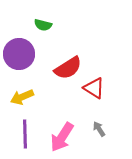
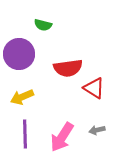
red semicircle: rotated 24 degrees clockwise
gray arrow: moved 2 px left, 1 px down; rotated 70 degrees counterclockwise
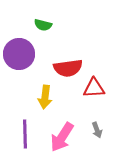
red triangle: rotated 35 degrees counterclockwise
yellow arrow: moved 23 px right; rotated 60 degrees counterclockwise
gray arrow: rotated 98 degrees counterclockwise
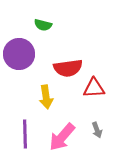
yellow arrow: moved 1 px right; rotated 15 degrees counterclockwise
pink arrow: rotated 8 degrees clockwise
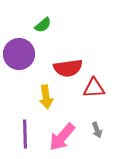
green semicircle: rotated 54 degrees counterclockwise
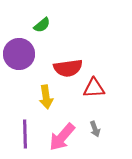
green semicircle: moved 1 px left
gray arrow: moved 2 px left, 1 px up
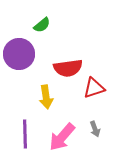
red triangle: rotated 15 degrees counterclockwise
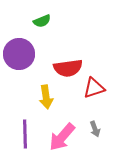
green semicircle: moved 4 px up; rotated 18 degrees clockwise
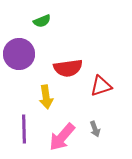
red triangle: moved 7 px right, 2 px up
purple line: moved 1 px left, 5 px up
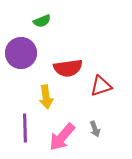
purple circle: moved 2 px right, 1 px up
purple line: moved 1 px right, 1 px up
